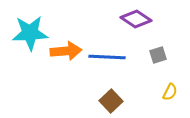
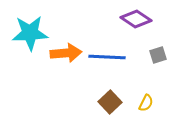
orange arrow: moved 2 px down
yellow semicircle: moved 24 px left, 11 px down
brown square: moved 1 px left, 1 px down
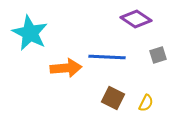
cyan star: rotated 30 degrees clockwise
orange arrow: moved 15 px down
brown square: moved 3 px right, 4 px up; rotated 20 degrees counterclockwise
